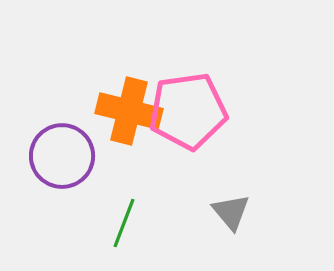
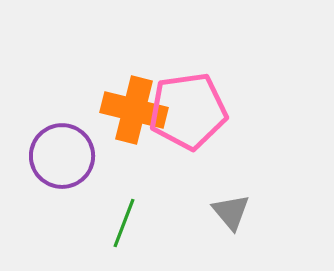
orange cross: moved 5 px right, 1 px up
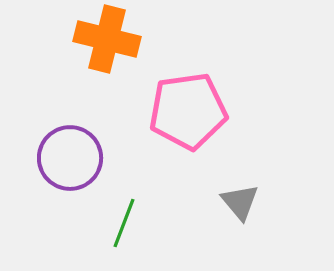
orange cross: moved 27 px left, 71 px up
purple circle: moved 8 px right, 2 px down
gray triangle: moved 9 px right, 10 px up
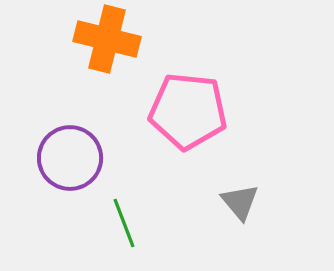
pink pentagon: rotated 14 degrees clockwise
green line: rotated 42 degrees counterclockwise
